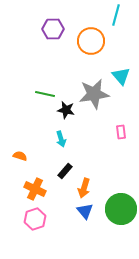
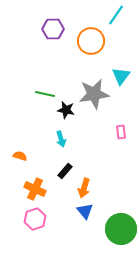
cyan line: rotated 20 degrees clockwise
cyan triangle: rotated 18 degrees clockwise
green circle: moved 20 px down
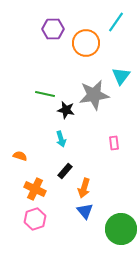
cyan line: moved 7 px down
orange circle: moved 5 px left, 2 px down
gray star: moved 1 px down
pink rectangle: moved 7 px left, 11 px down
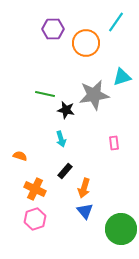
cyan triangle: moved 1 px right, 1 px down; rotated 36 degrees clockwise
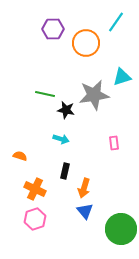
cyan arrow: rotated 56 degrees counterclockwise
black rectangle: rotated 28 degrees counterclockwise
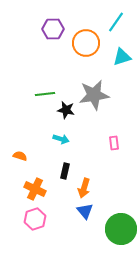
cyan triangle: moved 20 px up
green line: rotated 18 degrees counterclockwise
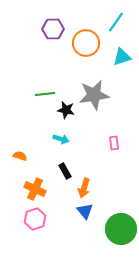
black rectangle: rotated 42 degrees counterclockwise
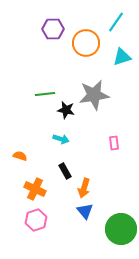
pink hexagon: moved 1 px right, 1 px down
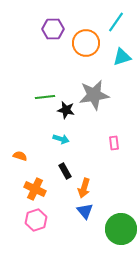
green line: moved 3 px down
